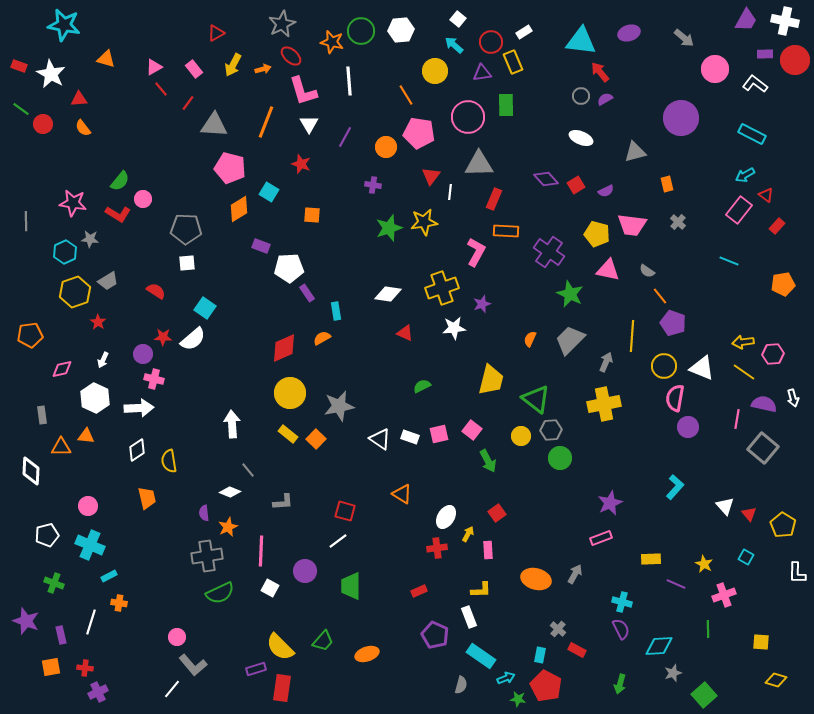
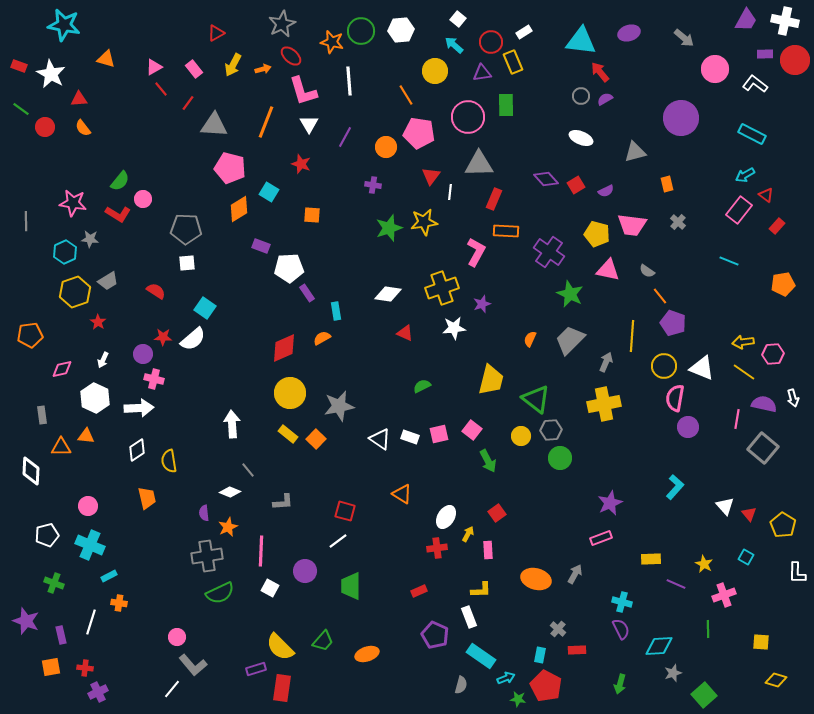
red circle at (43, 124): moved 2 px right, 3 px down
red rectangle at (577, 650): rotated 30 degrees counterclockwise
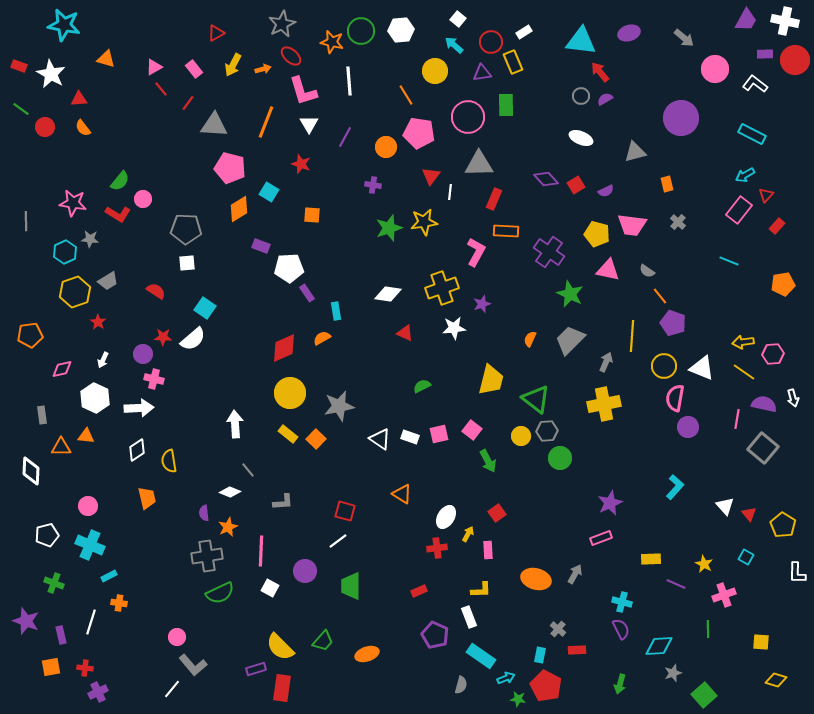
red triangle at (766, 195): rotated 35 degrees clockwise
white arrow at (232, 424): moved 3 px right
gray hexagon at (551, 430): moved 4 px left, 1 px down
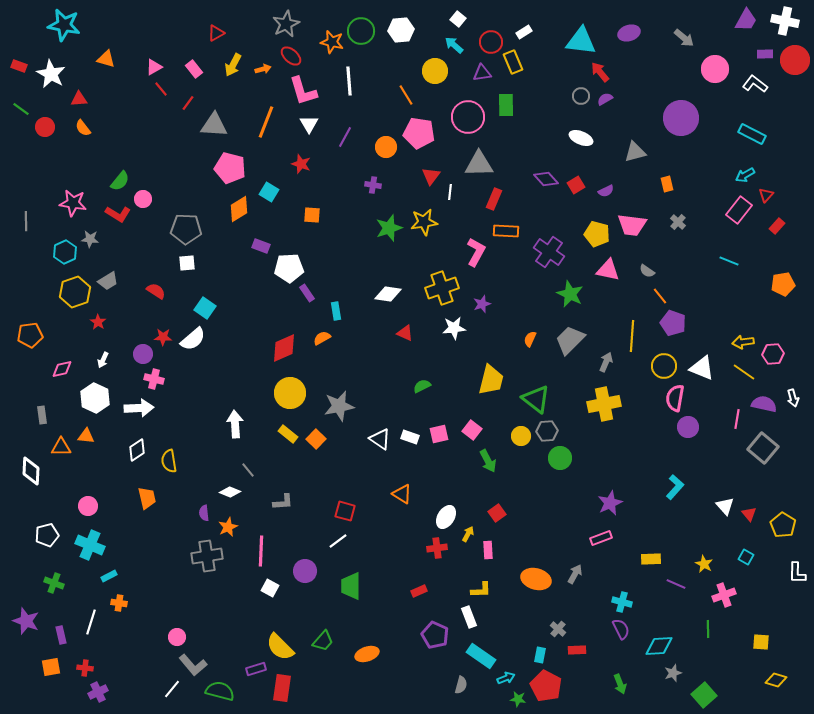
gray star at (282, 24): moved 4 px right
green semicircle at (220, 593): moved 98 px down; rotated 140 degrees counterclockwise
green arrow at (620, 684): rotated 36 degrees counterclockwise
